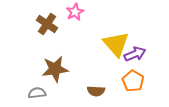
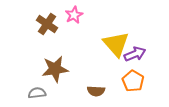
pink star: moved 1 px left, 3 px down
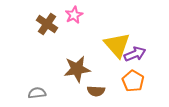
yellow triangle: moved 1 px right, 1 px down
brown star: moved 22 px right
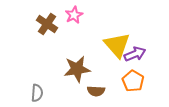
gray semicircle: rotated 102 degrees clockwise
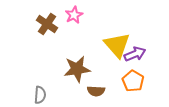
gray semicircle: moved 3 px right, 2 px down
